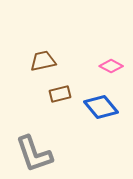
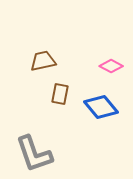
brown rectangle: rotated 65 degrees counterclockwise
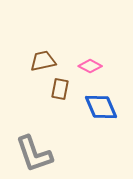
pink diamond: moved 21 px left
brown rectangle: moved 5 px up
blue diamond: rotated 16 degrees clockwise
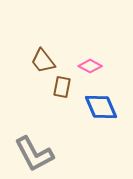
brown trapezoid: rotated 116 degrees counterclockwise
brown rectangle: moved 2 px right, 2 px up
gray L-shape: rotated 9 degrees counterclockwise
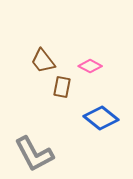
blue diamond: moved 11 px down; rotated 28 degrees counterclockwise
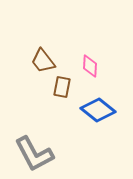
pink diamond: rotated 65 degrees clockwise
blue diamond: moved 3 px left, 8 px up
